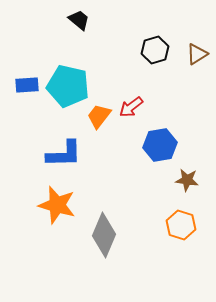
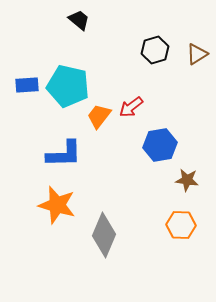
orange hexagon: rotated 16 degrees counterclockwise
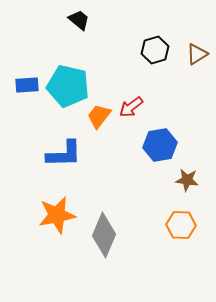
orange star: moved 10 px down; rotated 27 degrees counterclockwise
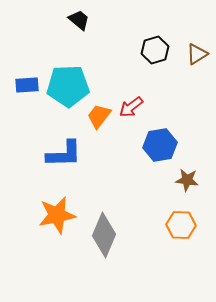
cyan pentagon: rotated 15 degrees counterclockwise
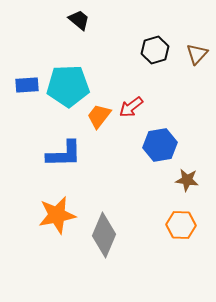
brown triangle: rotated 15 degrees counterclockwise
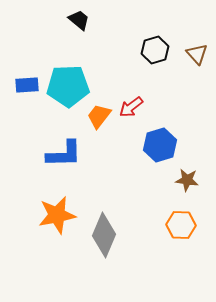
brown triangle: rotated 25 degrees counterclockwise
blue hexagon: rotated 8 degrees counterclockwise
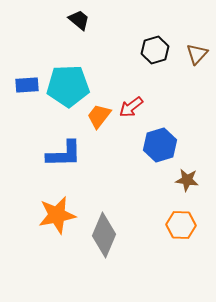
brown triangle: rotated 25 degrees clockwise
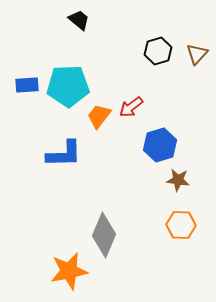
black hexagon: moved 3 px right, 1 px down
brown star: moved 9 px left
orange star: moved 12 px right, 56 px down
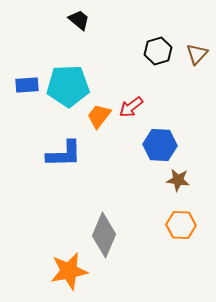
blue hexagon: rotated 20 degrees clockwise
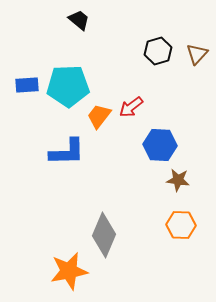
blue L-shape: moved 3 px right, 2 px up
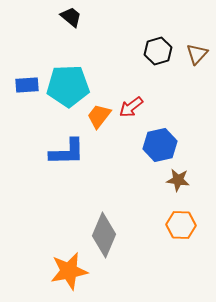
black trapezoid: moved 8 px left, 3 px up
blue hexagon: rotated 16 degrees counterclockwise
